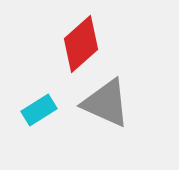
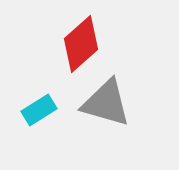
gray triangle: rotated 8 degrees counterclockwise
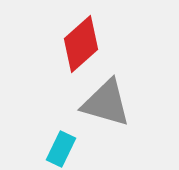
cyan rectangle: moved 22 px right, 39 px down; rotated 32 degrees counterclockwise
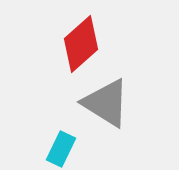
gray triangle: rotated 16 degrees clockwise
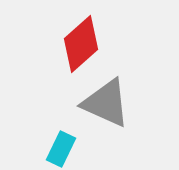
gray triangle: rotated 8 degrees counterclockwise
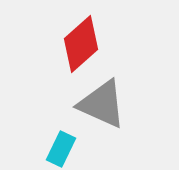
gray triangle: moved 4 px left, 1 px down
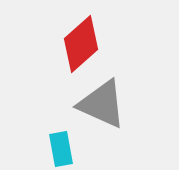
cyan rectangle: rotated 36 degrees counterclockwise
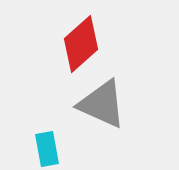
cyan rectangle: moved 14 px left
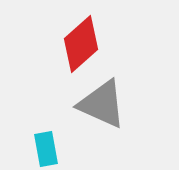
cyan rectangle: moved 1 px left
